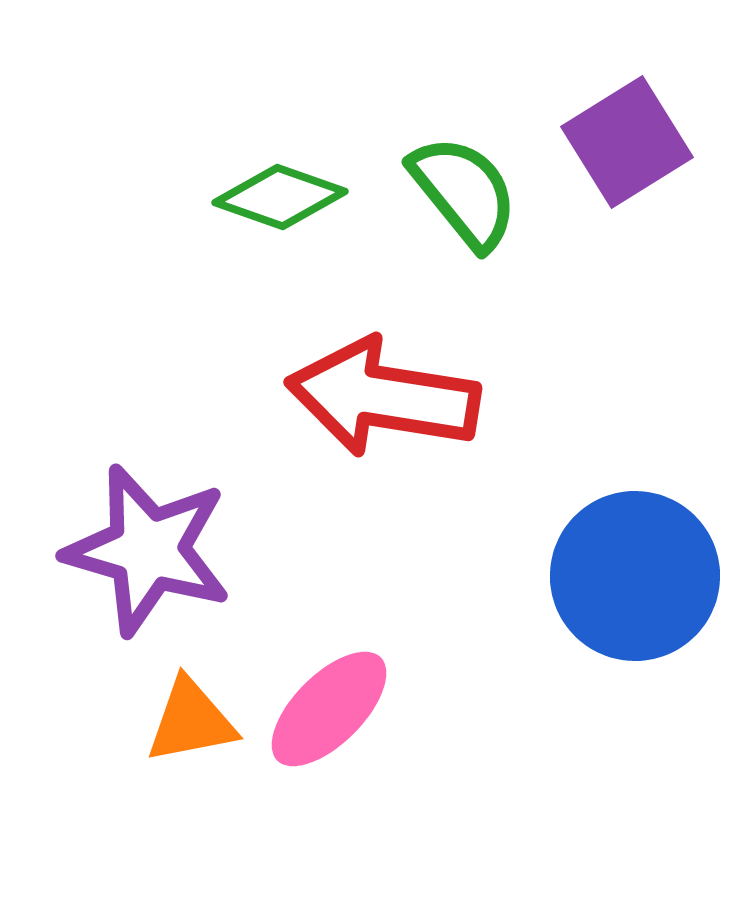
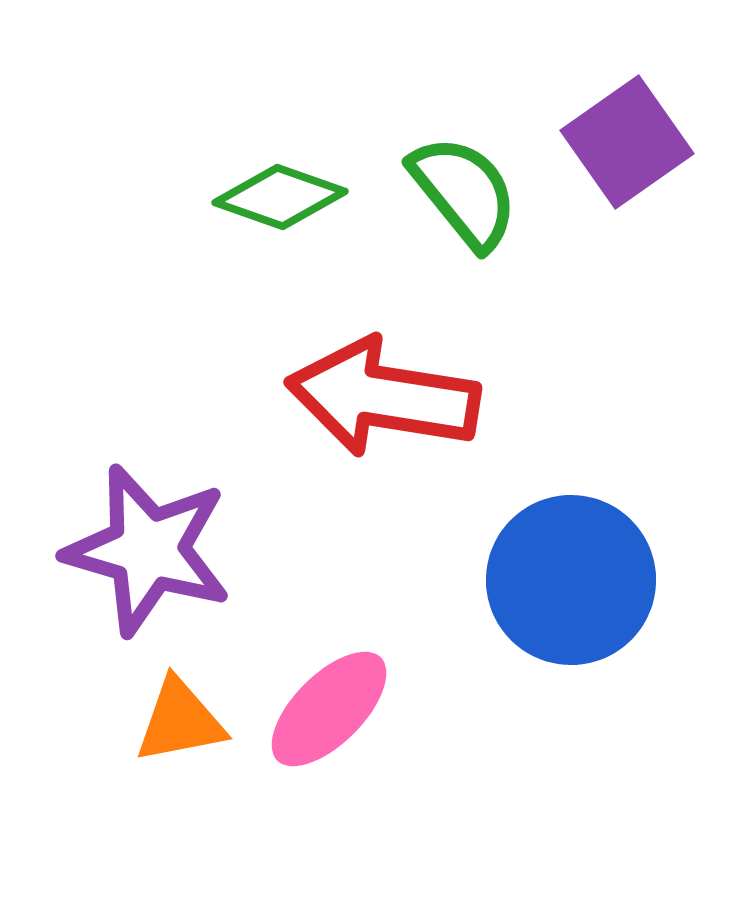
purple square: rotated 3 degrees counterclockwise
blue circle: moved 64 px left, 4 px down
orange triangle: moved 11 px left
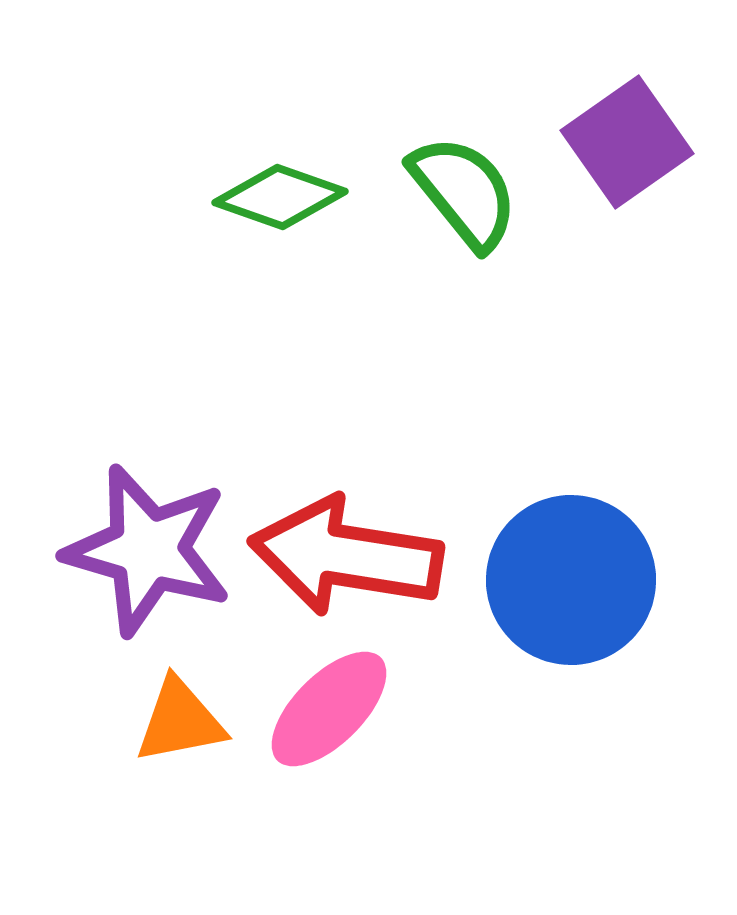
red arrow: moved 37 px left, 159 px down
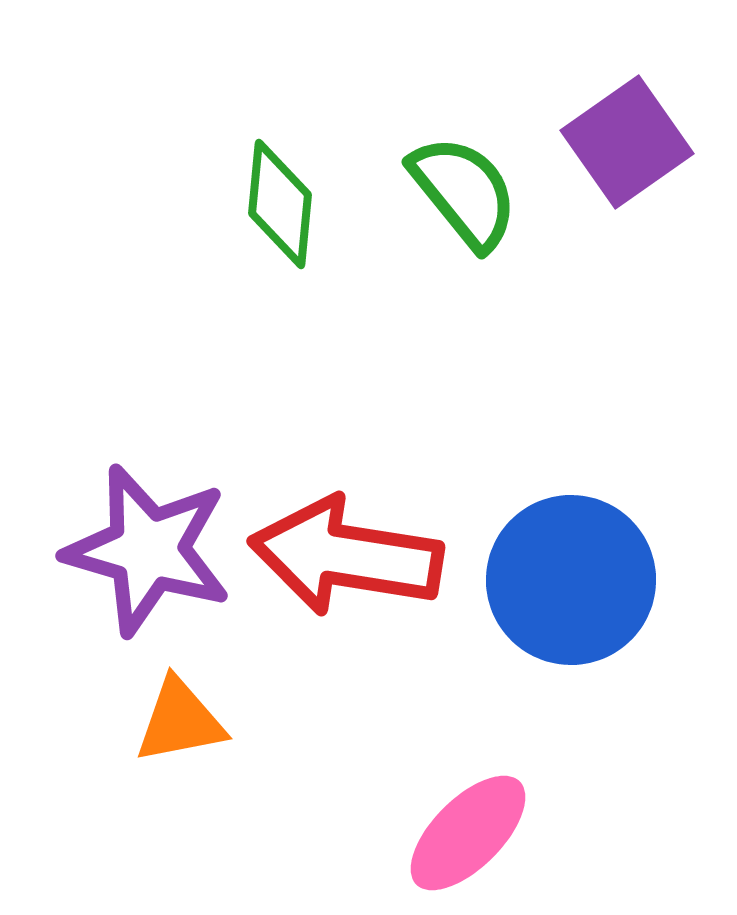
green diamond: moved 7 px down; rotated 76 degrees clockwise
pink ellipse: moved 139 px right, 124 px down
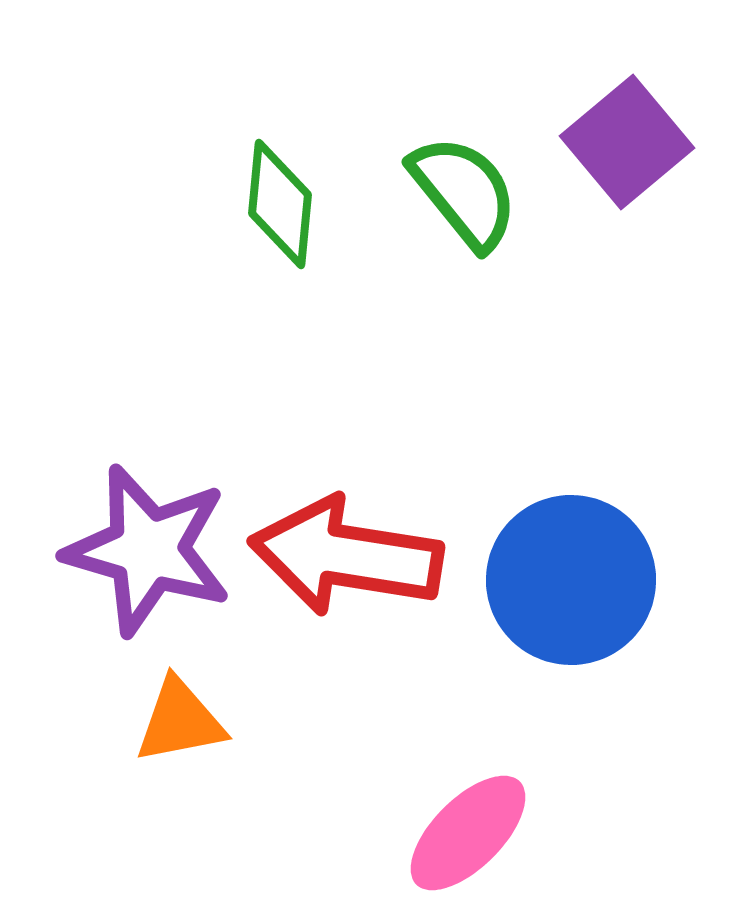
purple square: rotated 5 degrees counterclockwise
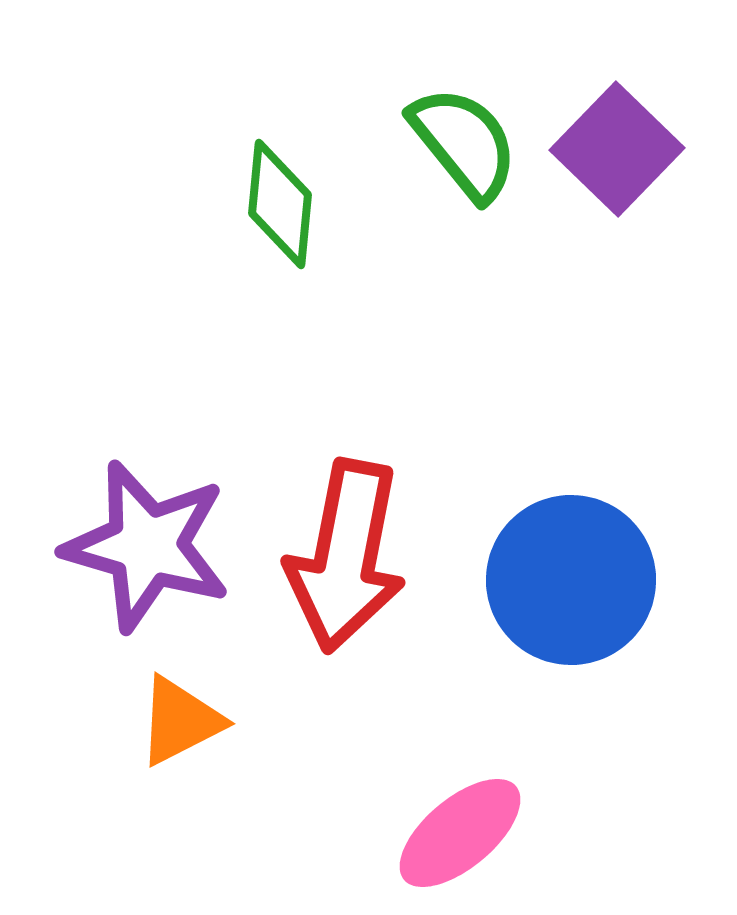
purple square: moved 10 px left, 7 px down; rotated 6 degrees counterclockwise
green semicircle: moved 49 px up
purple star: moved 1 px left, 4 px up
red arrow: rotated 88 degrees counterclockwise
orange triangle: rotated 16 degrees counterclockwise
pink ellipse: moved 8 px left; rotated 5 degrees clockwise
